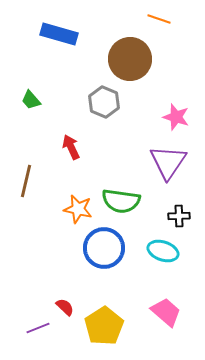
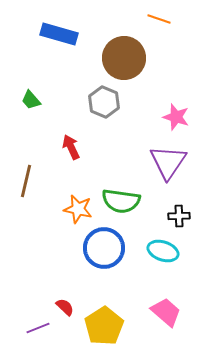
brown circle: moved 6 px left, 1 px up
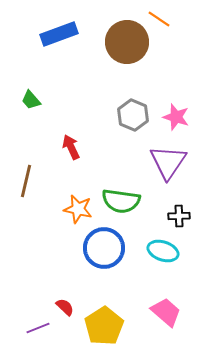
orange line: rotated 15 degrees clockwise
blue rectangle: rotated 36 degrees counterclockwise
brown circle: moved 3 px right, 16 px up
gray hexagon: moved 29 px right, 13 px down
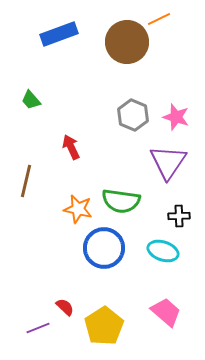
orange line: rotated 60 degrees counterclockwise
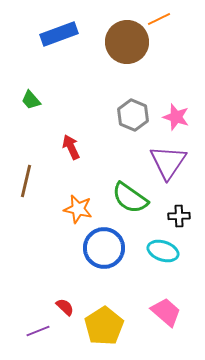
green semicircle: moved 9 px right, 3 px up; rotated 27 degrees clockwise
purple line: moved 3 px down
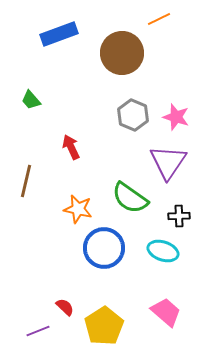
brown circle: moved 5 px left, 11 px down
